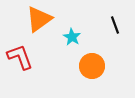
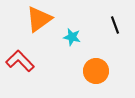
cyan star: rotated 18 degrees counterclockwise
red L-shape: moved 4 px down; rotated 24 degrees counterclockwise
orange circle: moved 4 px right, 5 px down
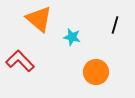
orange triangle: rotated 44 degrees counterclockwise
black line: rotated 36 degrees clockwise
orange circle: moved 1 px down
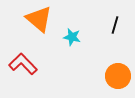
red L-shape: moved 3 px right, 3 px down
orange circle: moved 22 px right, 4 px down
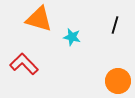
orange triangle: rotated 24 degrees counterclockwise
red L-shape: moved 1 px right
orange circle: moved 5 px down
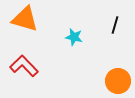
orange triangle: moved 14 px left
cyan star: moved 2 px right
red L-shape: moved 2 px down
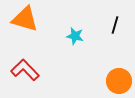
cyan star: moved 1 px right, 1 px up
red L-shape: moved 1 px right, 4 px down
orange circle: moved 1 px right
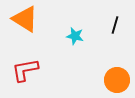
orange triangle: rotated 16 degrees clockwise
red L-shape: rotated 56 degrees counterclockwise
orange circle: moved 2 px left, 1 px up
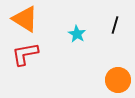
cyan star: moved 2 px right, 2 px up; rotated 18 degrees clockwise
red L-shape: moved 16 px up
orange circle: moved 1 px right
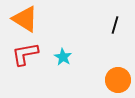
cyan star: moved 14 px left, 23 px down
